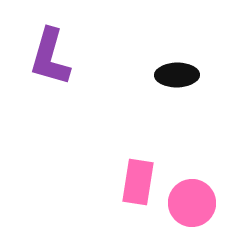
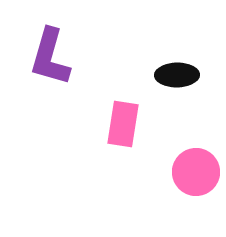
pink rectangle: moved 15 px left, 58 px up
pink circle: moved 4 px right, 31 px up
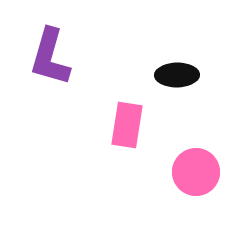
pink rectangle: moved 4 px right, 1 px down
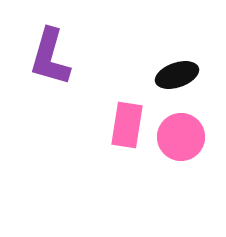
black ellipse: rotated 18 degrees counterclockwise
pink circle: moved 15 px left, 35 px up
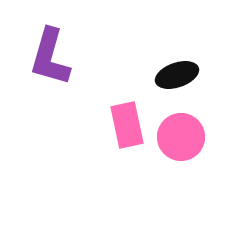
pink rectangle: rotated 21 degrees counterclockwise
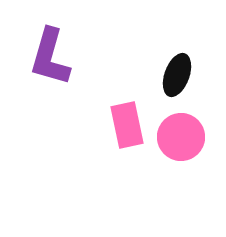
black ellipse: rotated 51 degrees counterclockwise
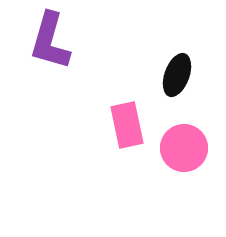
purple L-shape: moved 16 px up
pink circle: moved 3 px right, 11 px down
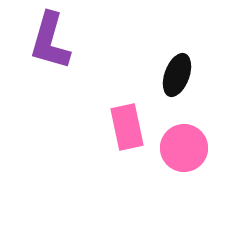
pink rectangle: moved 2 px down
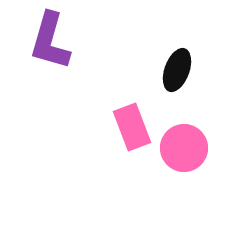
black ellipse: moved 5 px up
pink rectangle: moved 5 px right; rotated 9 degrees counterclockwise
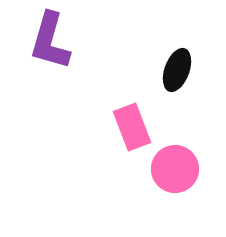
pink circle: moved 9 px left, 21 px down
